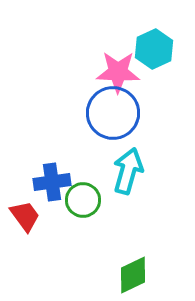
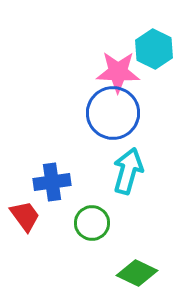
cyan hexagon: rotated 9 degrees counterclockwise
green circle: moved 9 px right, 23 px down
green diamond: moved 4 px right, 2 px up; rotated 51 degrees clockwise
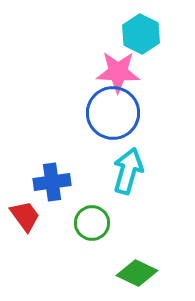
cyan hexagon: moved 13 px left, 15 px up
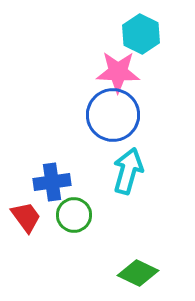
blue circle: moved 2 px down
red trapezoid: moved 1 px right, 1 px down
green circle: moved 18 px left, 8 px up
green diamond: moved 1 px right
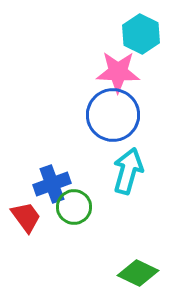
blue cross: moved 2 px down; rotated 12 degrees counterclockwise
green circle: moved 8 px up
